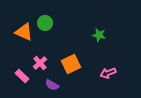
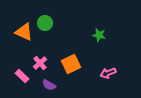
purple semicircle: moved 3 px left
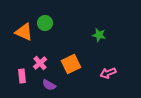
pink rectangle: rotated 40 degrees clockwise
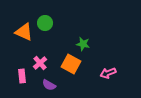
green star: moved 16 px left, 9 px down
orange square: rotated 36 degrees counterclockwise
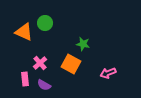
pink rectangle: moved 3 px right, 3 px down
purple semicircle: moved 5 px left
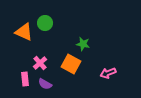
purple semicircle: moved 1 px right, 1 px up
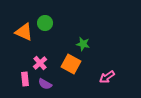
pink arrow: moved 1 px left, 4 px down; rotated 14 degrees counterclockwise
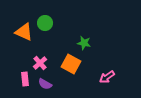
green star: moved 1 px right, 1 px up
